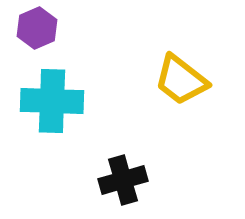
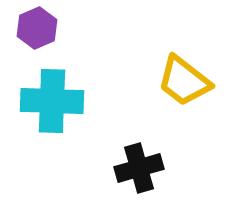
yellow trapezoid: moved 3 px right, 1 px down
black cross: moved 16 px right, 12 px up
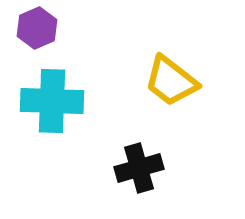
yellow trapezoid: moved 13 px left
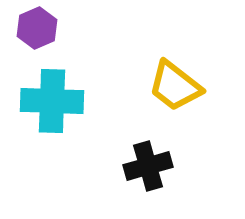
yellow trapezoid: moved 4 px right, 5 px down
black cross: moved 9 px right, 2 px up
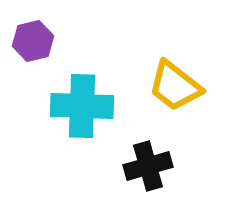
purple hexagon: moved 4 px left, 13 px down; rotated 9 degrees clockwise
cyan cross: moved 30 px right, 5 px down
